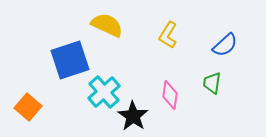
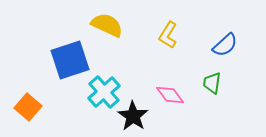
pink diamond: rotated 44 degrees counterclockwise
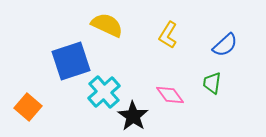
blue square: moved 1 px right, 1 px down
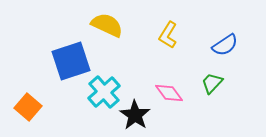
blue semicircle: rotated 8 degrees clockwise
green trapezoid: rotated 35 degrees clockwise
pink diamond: moved 1 px left, 2 px up
black star: moved 2 px right, 1 px up
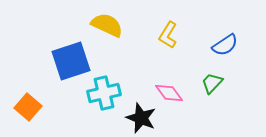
cyan cross: moved 1 px down; rotated 28 degrees clockwise
black star: moved 6 px right, 3 px down; rotated 12 degrees counterclockwise
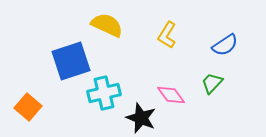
yellow L-shape: moved 1 px left
pink diamond: moved 2 px right, 2 px down
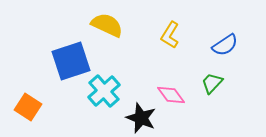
yellow L-shape: moved 3 px right
cyan cross: moved 2 px up; rotated 28 degrees counterclockwise
orange square: rotated 8 degrees counterclockwise
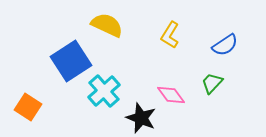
blue square: rotated 15 degrees counterclockwise
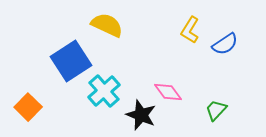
yellow L-shape: moved 20 px right, 5 px up
blue semicircle: moved 1 px up
green trapezoid: moved 4 px right, 27 px down
pink diamond: moved 3 px left, 3 px up
orange square: rotated 12 degrees clockwise
black star: moved 3 px up
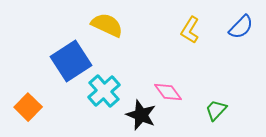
blue semicircle: moved 16 px right, 17 px up; rotated 12 degrees counterclockwise
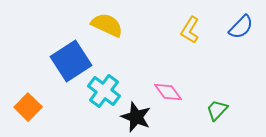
cyan cross: rotated 12 degrees counterclockwise
green trapezoid: moved 1 px right
black star: moved 5 px left, 2 px down
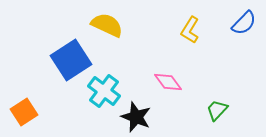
blue semicircle: moved 3 px right, 4 px up
blue square: moved 1 px up
pink diamond: moved 10 px up
orange square: moved 4 px left, 5 px down; rotated 12 degrees clockwise
